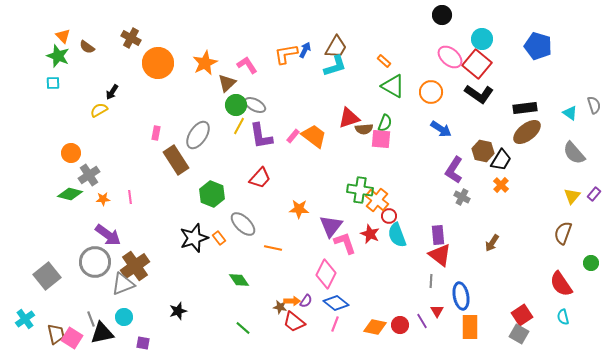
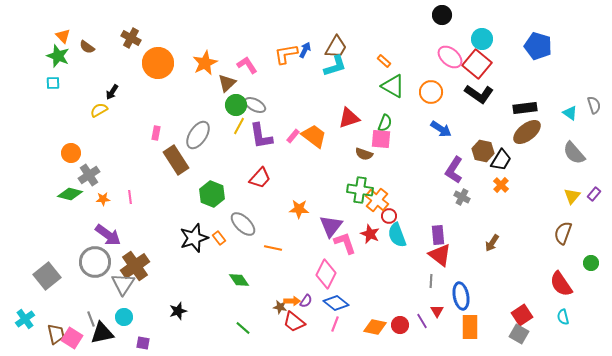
brown semicircle at (364, 129): moved 25 px down; rotated 24 degrees clockwise
gray triangle at (123, 284): rotated 35 degrees counterclockwise
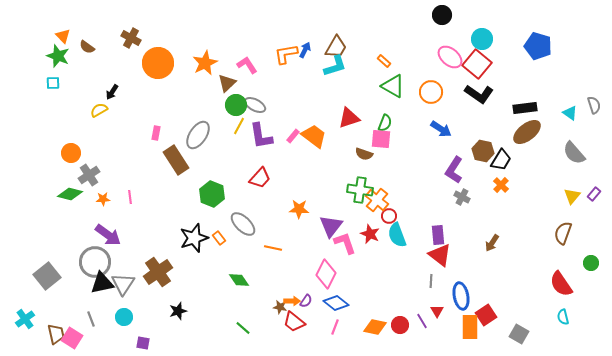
brown cross at (135, 266): moved 23 px right, 6 px down
red square at (522, 315): moved 36 px left
pink line at (335, 324): moved 3 px down
black triangle at (102, 333): moved 50 px up
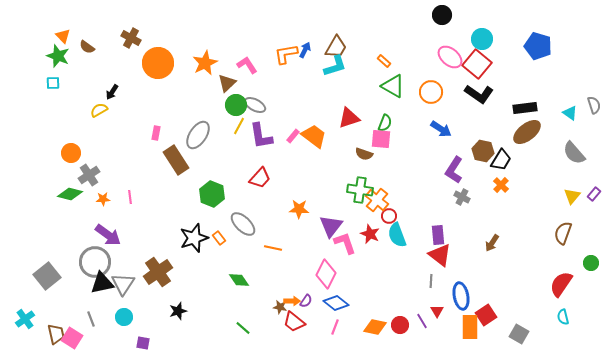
red semicircle at (561, 284): rotated 68 degrees clockwise
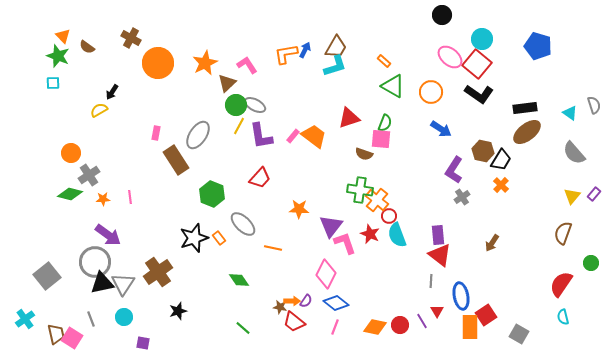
gray cross at (462, 197): rotated 28 degrees clockwise
